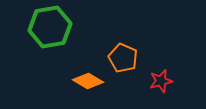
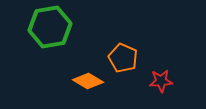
red star: rotated 10 degrees clockwise
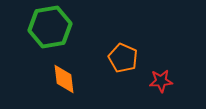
orange diamond: moved 24 px left, 2 px up; rotated 52 degrees clockwise
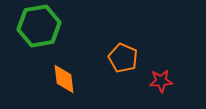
green hexagon: moved 11 px left, 1 px up
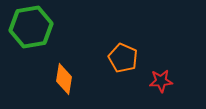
green hexagon: moved 8 px left, 1 px down
orange diamond: rotated 16 degrees clockwise
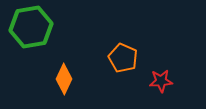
orange diamond: rotated 16 degrees clockwise
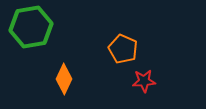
orange pentagon: moved 9 px up
red star: moved 17 px left
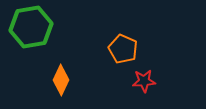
orange diamond: moved 3 px left, 1 px down
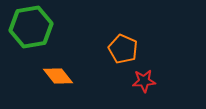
orange diamond: moved 3 px left, 4 px up; rotated 64 degrees counterclockwise
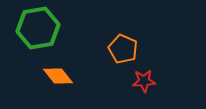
green hexagon: moved 7 px right, 1 px down
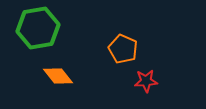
red star: moved 2 px right
